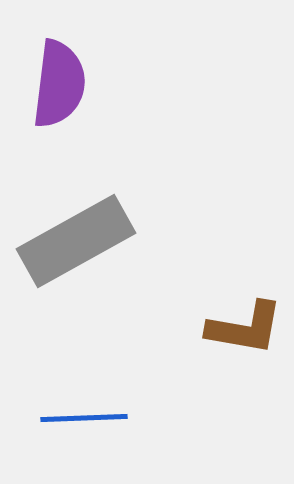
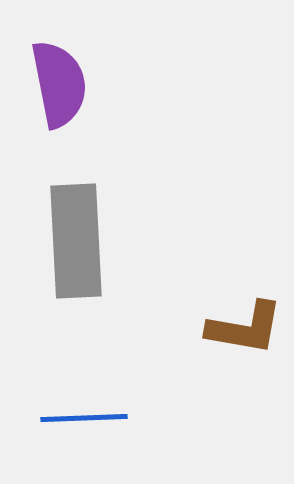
purple semicircle: rotated 18 degrees counterclockwise
gray rectangle: rotated 64 degrees counterclockwise
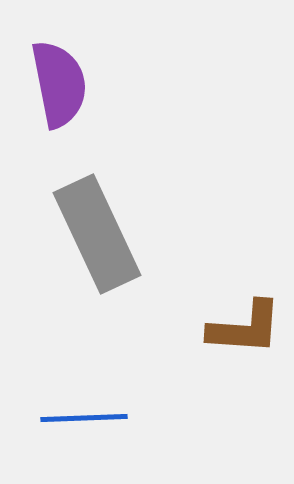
gray rectangle: moved 21 px right, 7 px up; rotated 22 degrees counterclockwise
brown L-shape: rotated 6 degrees counterclockwise
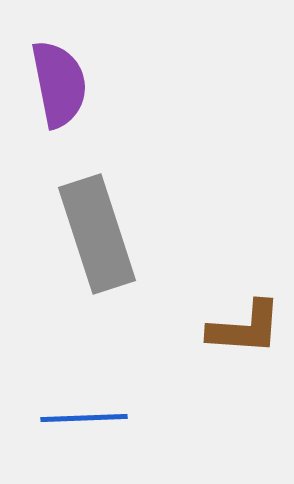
gray rectangle: rotated 7 degrees clockwise
